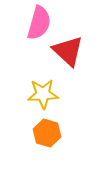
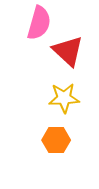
yellow star: moved 21 px right, 4 px down
orange hexagon: moved 9 px right, 7 px down; rotated 16 degrees counterclockwise
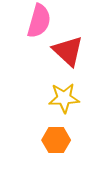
pink semicircle: moved 2 px up
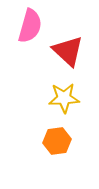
pink semicircle: moved 9 px left, 5 px down
orange hexagon: moved 1 px right, 1 px down; rotated 8 degrees counterclockwise
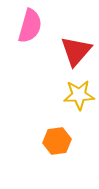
red triangle: moved 8 px right; rotated 28 degrees clockwise
yellow star: moved 15 px right, 3 px up
